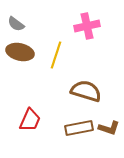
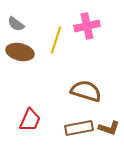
yellow line: moved 15 px up
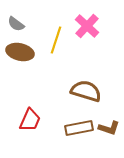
pink cross: rotated 35 degrees counterclockwise
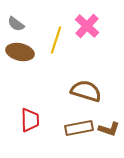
red trapezoid: rotated 25 degrees counterclockwise
brown L-shape: moved 1 px down
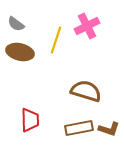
pink cross: rotated 20 degrees clockwise
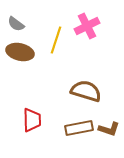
red trapezoid: moved 2 px right
